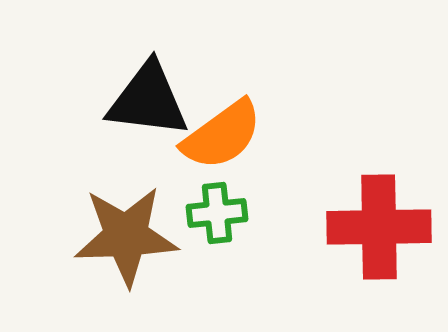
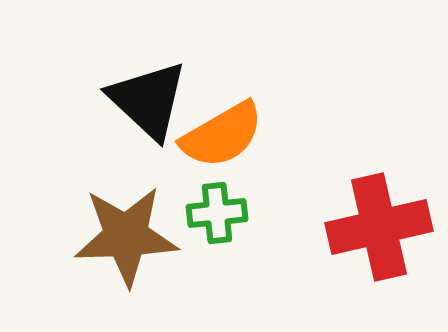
black triangle: rotated 36 degrees clockwise
orange semicircle: rotated 6 degrees clockwise
red cross: rotated 12 degrees counterclockwise
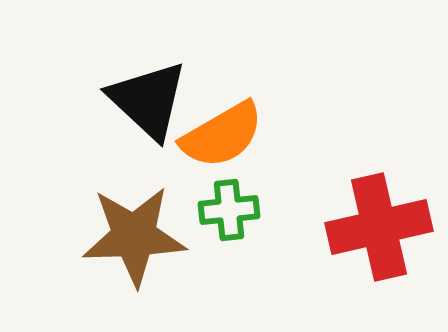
green cross: moved 12 px right, 3 px up
brown star: moved 8 px right
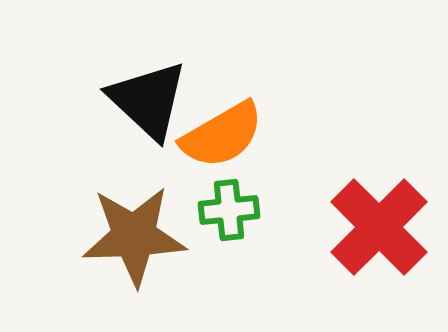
red cross: rotated 32 degrees counterclockwise
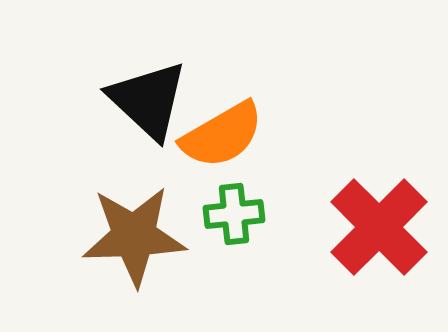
green cross: moved 5 px right, 4 px down
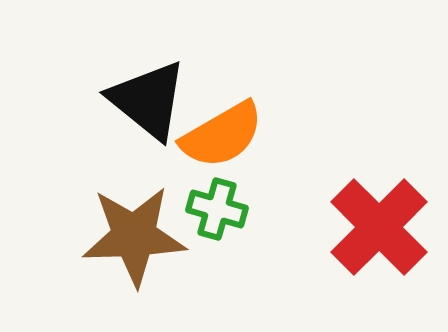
black triangle: rotated 4 degrees counterclockwise
green cross: moved 17 px left, 5 px up; rotated 22 degrees clockwise
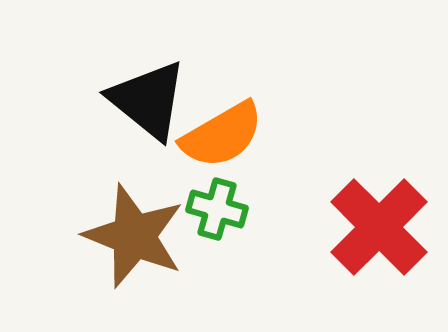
brown star: rotated 24 degrees clockwise
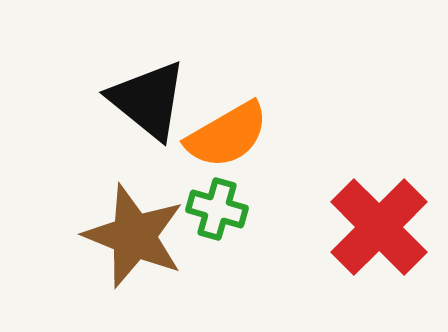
orange semicircle: moved 5 px right
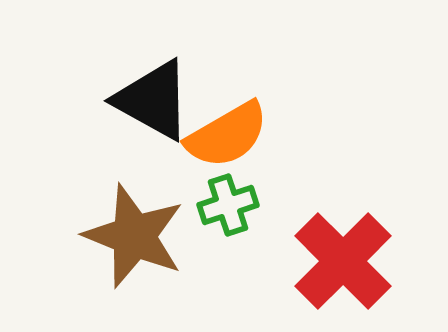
black triangle: moved 5 px right; rotated 10 degrees counterclockwise
green cross: moved 11 px right, 4 px up; rotated 34 degrees counterclockwise
red cross: moved 36 px left, 34 px down
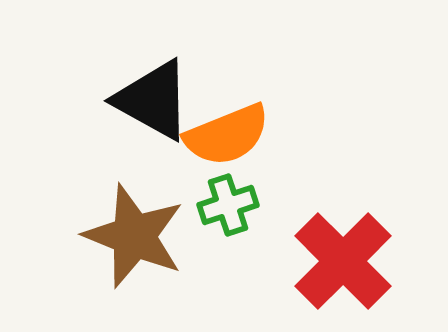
orange semicircle: rotated 8 degrees clockwise
